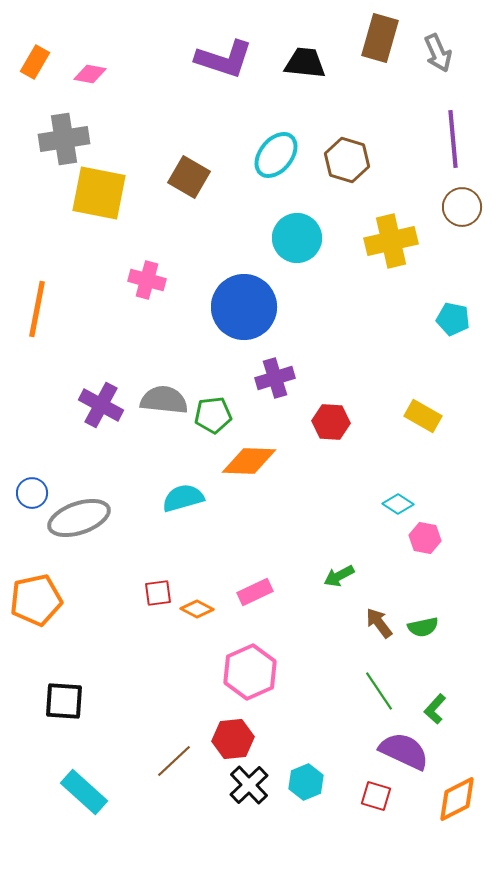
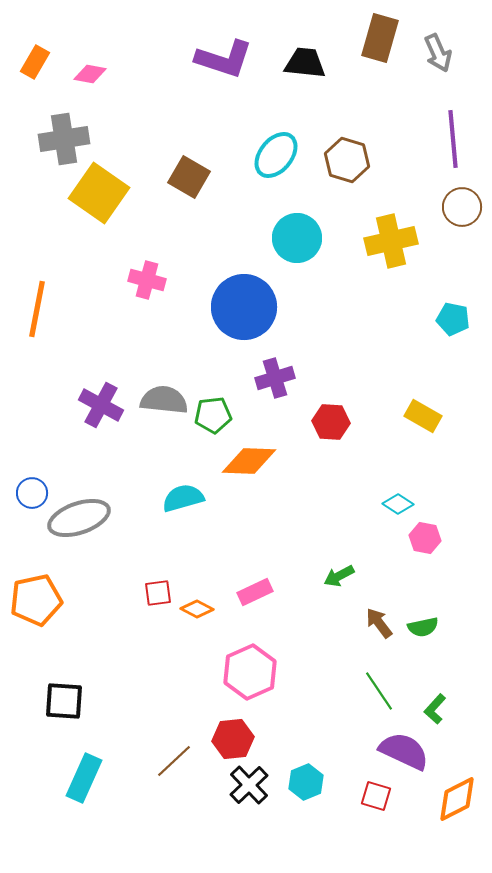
yellow square at (99, 193): rotated 24 degrees clockwise
cyan rectangle at (84, 792): moved 14 px up; rotated 72 degrees clockwise
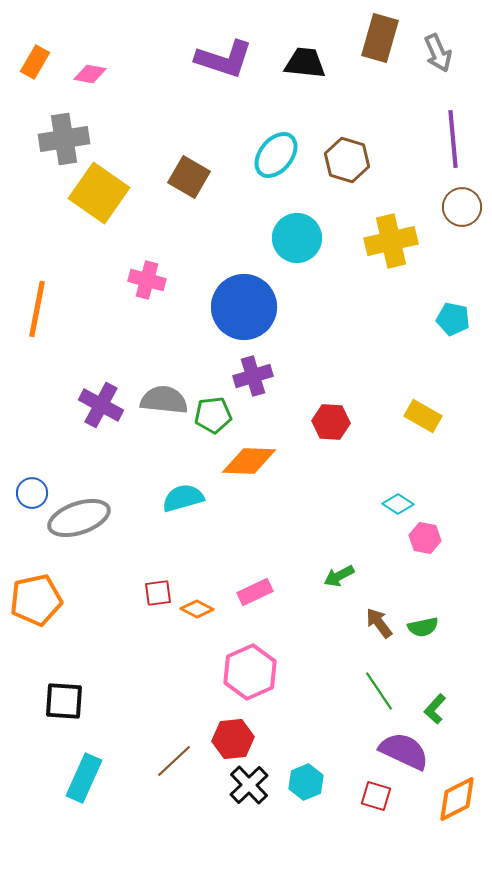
purple cross at (275, 378): moved 22 px left, 2 px up
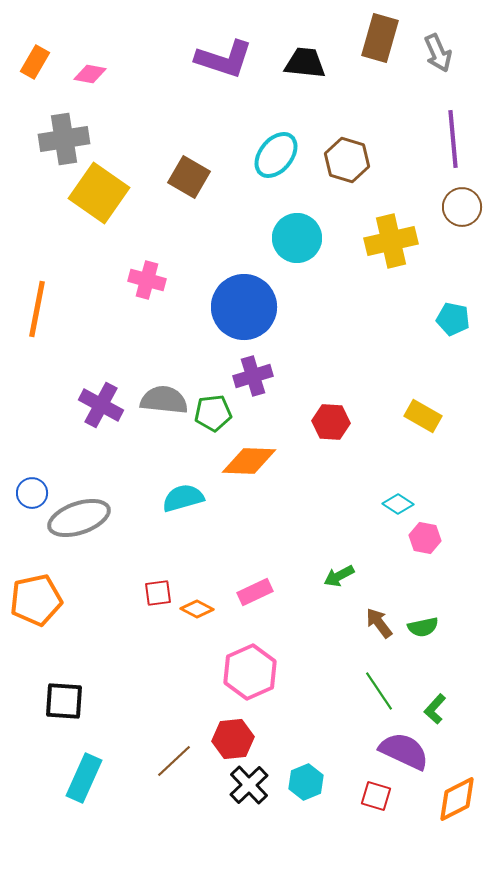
green pentagon at (213, 415): moved 2 px up
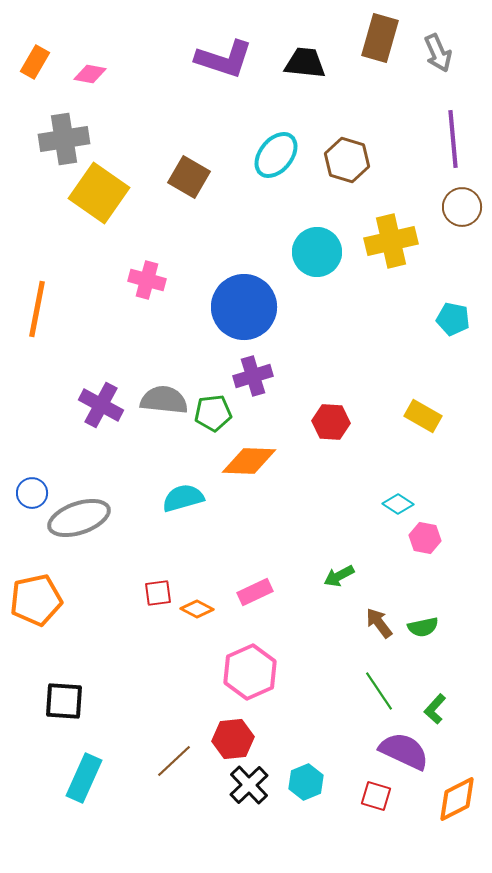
cyan circle at (297, 238): moved 20 px right, 14 px down
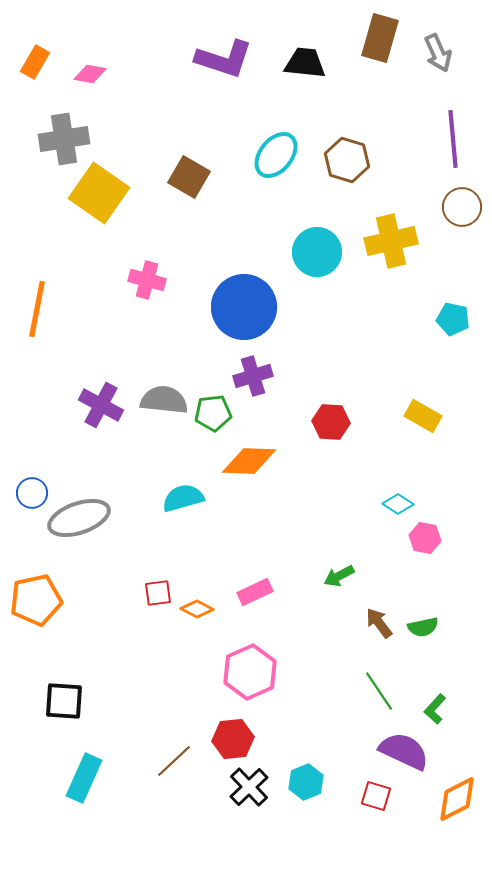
black cross at (249, 785): moved 2 px down
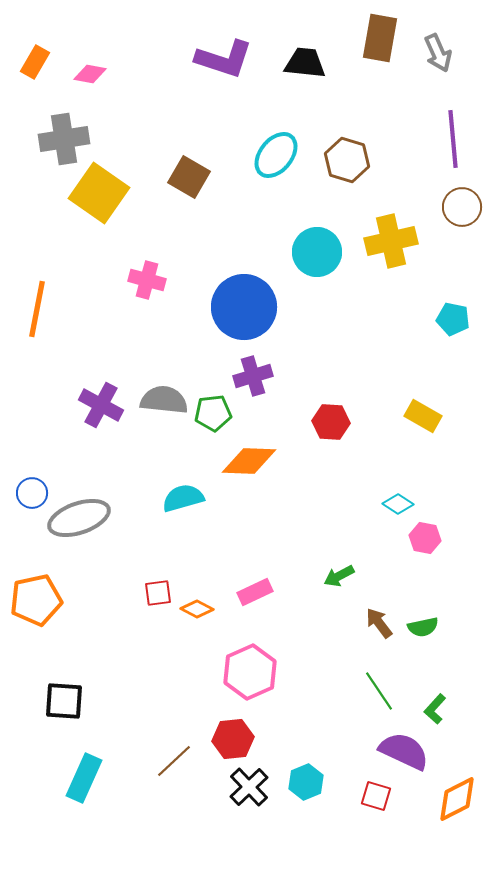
brown rectangle at (380, 38): rotated 6 degrees counterclockwise
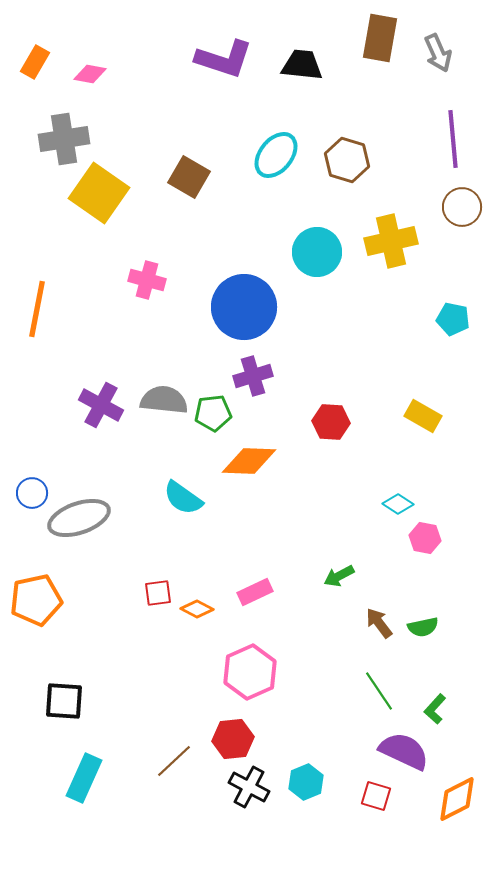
black trapezoid at (305, 63): moved 3 px left, 2 px down
cyan semicircle at (183, 498): rotated 129 degrees counterclockwise
black cross at (249, 787): rotated 18 degrees counterclockwise
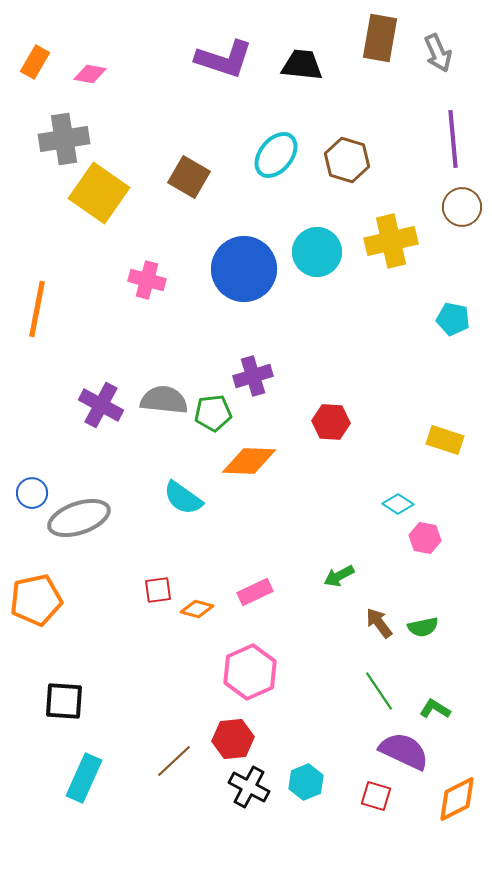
blue circle at (244, 307): moved 38 px up
yellow rectangle at (423, 416): moved 22 px right, 24 px down; rotated 12 degrees counterclockwise
red square at (158, 593): moved 3 px up
orange diamond at (197, 609): rotated 12 degrees counterclockwise
green L-shape at (435, 709): rotated 80 degrees clockwise
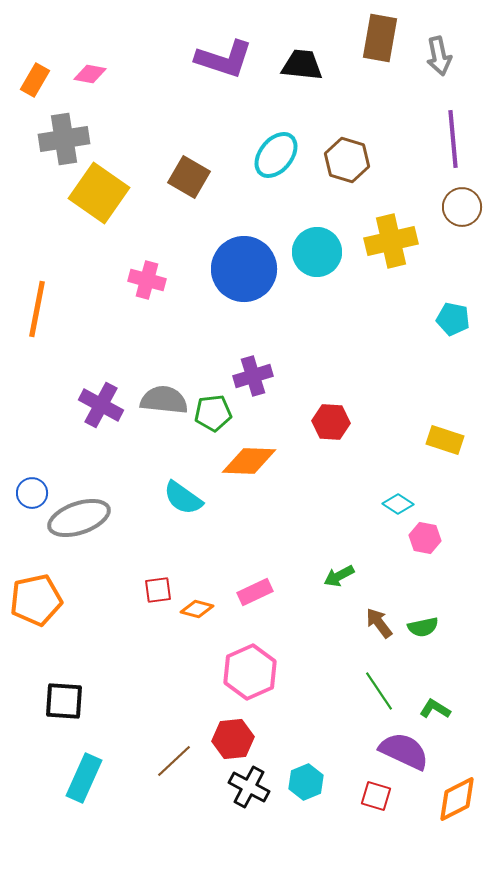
gray arrow at (438, 53): moved 1 px right, 3 px down; rotated 12 degrees clockwise
orange rectangle at (35, 62): moved 18 px down
